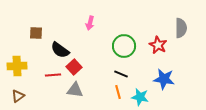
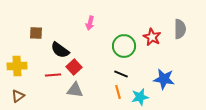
gray semicircle: moved 1 px left, 1 px down
red star: moved 6 px left, 8 px up
cyan star: rotated 24 degrees counterclockwise
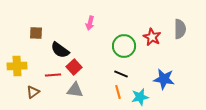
brown triangle: moved 15 px right, 4 px up
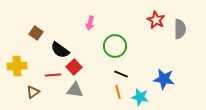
brown square: rotated 32 degrees clockwise
red star: moved 4 px right, 17 px up
green circle: moved 9 px left
cyan star: rotated 24 degrees clockwise
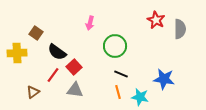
black semicircle: moved 3 px left, 2 px down
yellow cross: moved 13 px up
red line: rotated 49 degrees counterclockwise
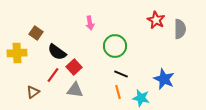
pink arrow: rotated 24 degrees counterclockwise
blue star: rotated 15 degrees clockwise
cyan star: moved 1 px right, 1 px down
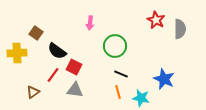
pink arrow: rotated 16 degrees clockwise
black semicircle: moved 1 px up
red square: rotated 21 degrees counterclockwise
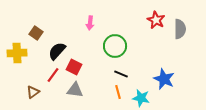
black semicircle: rotated 96 degrees clockwise
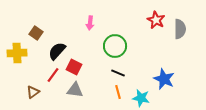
black line: moved 3 px left, 1 px up
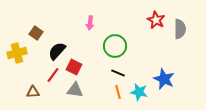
yellow cross: rotated 12 degrees counterclockwise
brown triangle: rotated 32 degrees clockwise
cyan star: moved 2 px left, 6 px up
